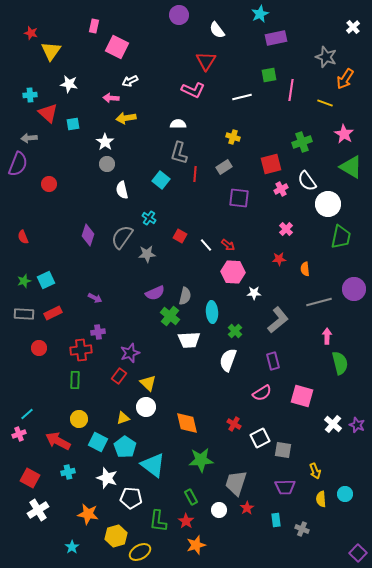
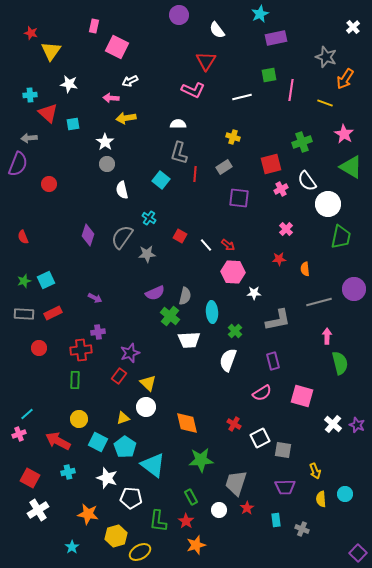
gray L-shape at (278, 320): rotated 28 degrees clockwise
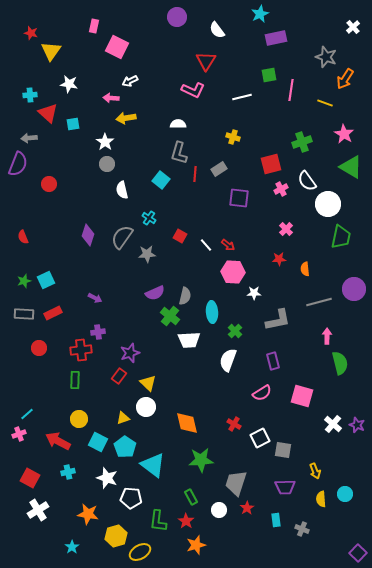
purple circle at (179, 15): moved 2 px left, 2 px down
gray rectangle at (224, 167): moved 5 px left, 2 px down
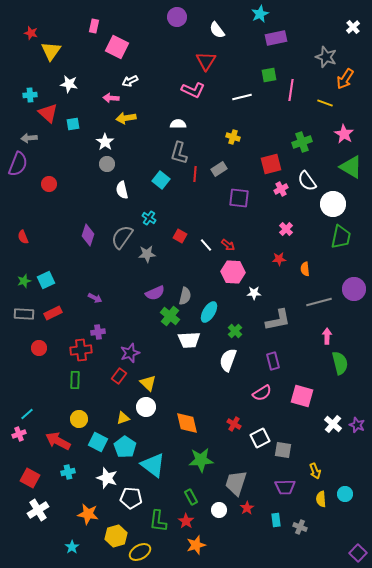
white circle at (328, 204): moved 5 px right
cyan ellipse at (212, 312): moved 3 px left; rotated 35 degrees clockwise
gray cross at (302, 529): moved 2 px left, 2 px up
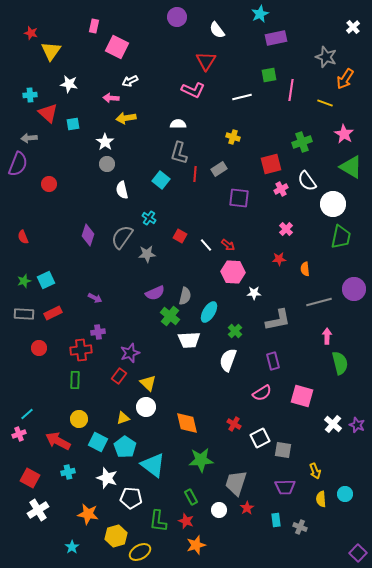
red star at (186, 521): rotated 14 degrees counterclockwise
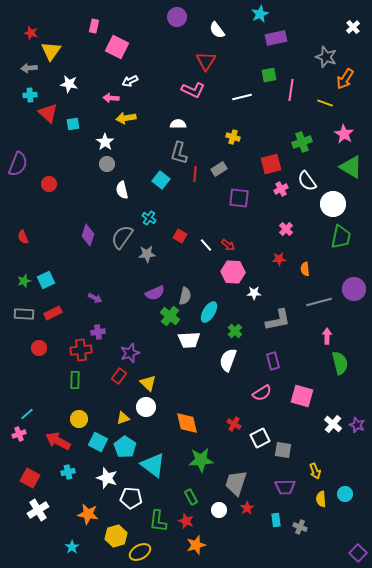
gray arrow at (29, 138): moved 70 px up
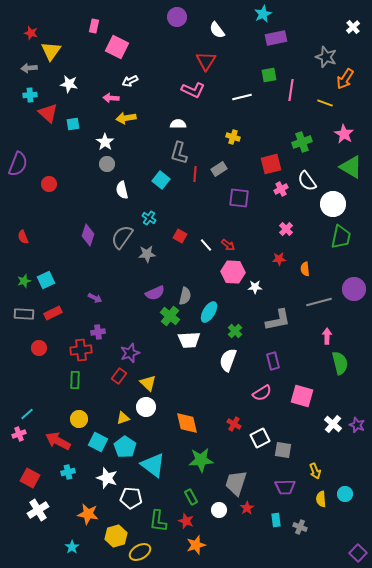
cyan star at (260, 14): moved 3 px right
white star at (254, 293): moved 1 px right, 6 px up
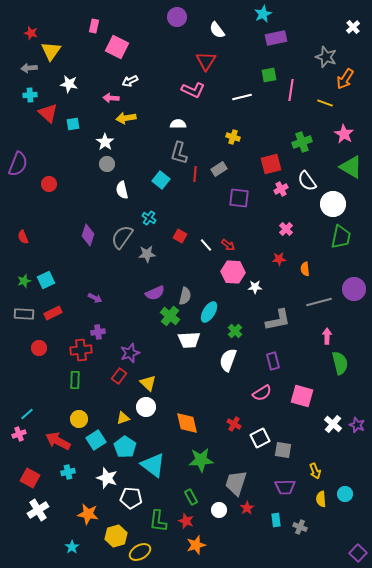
cyan square at (98, 442): moved 2 px left, 2 px up; rotated 30 degrees clockwise
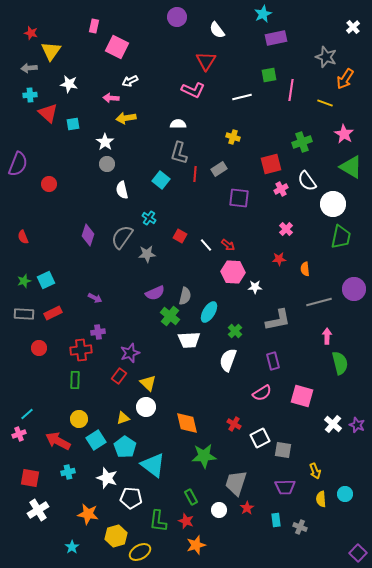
green star at (201, 460): moved 3 px right, 4 px up
red square at (30, 478): rotated 18 degrees counterclockwise
